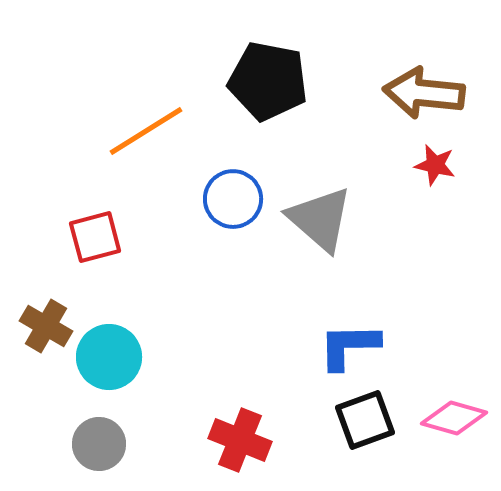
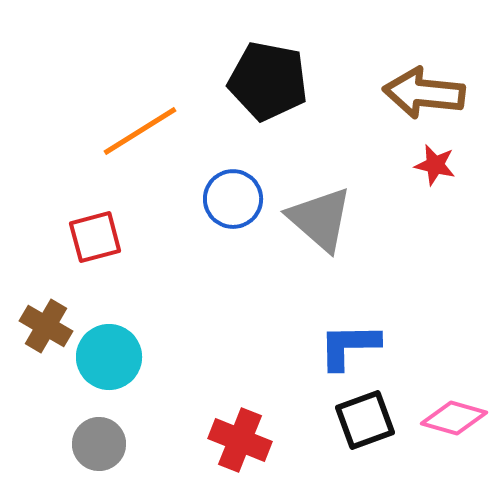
orange line: moved 6 px left
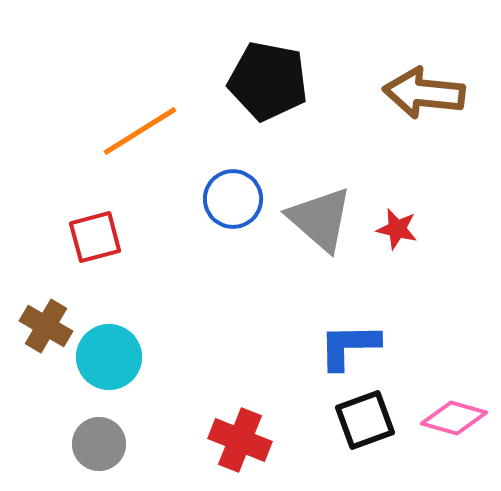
red star: moved 38 px left, 64 px down
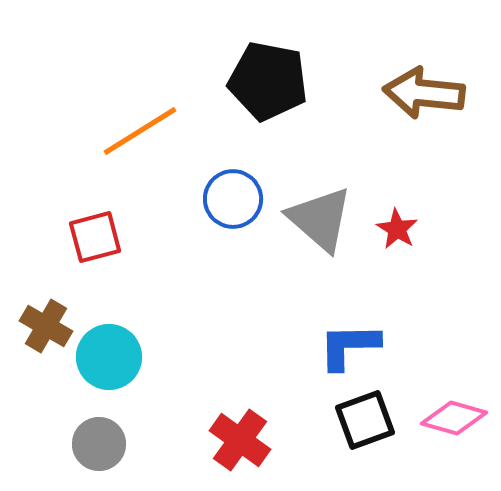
red star: rotated 18 degrees clockwise
red cross: rotated 14 degrees clockwise
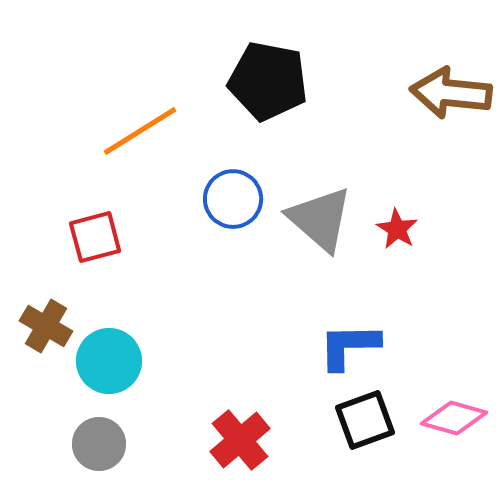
brown arrow: moved 27 px right
cyan circle: moved 4 px down
red cross: rotated 14 degrees clockwise
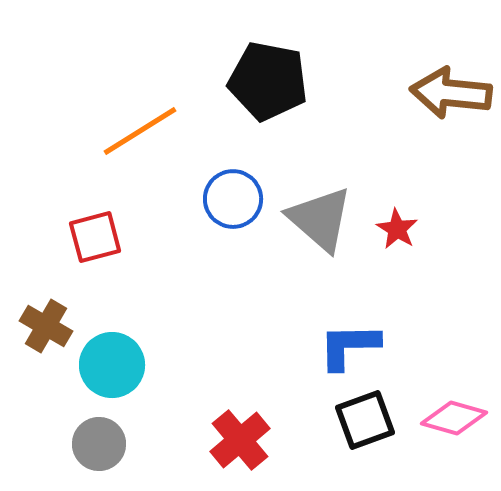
cyan circle: moved 3 px right, 4 px down
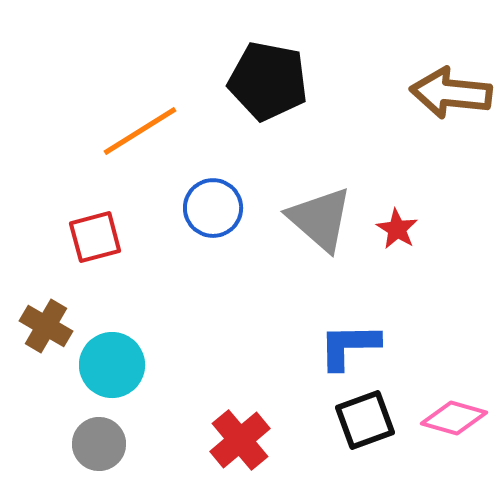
blue circle: moved 20 px left, 9 px down
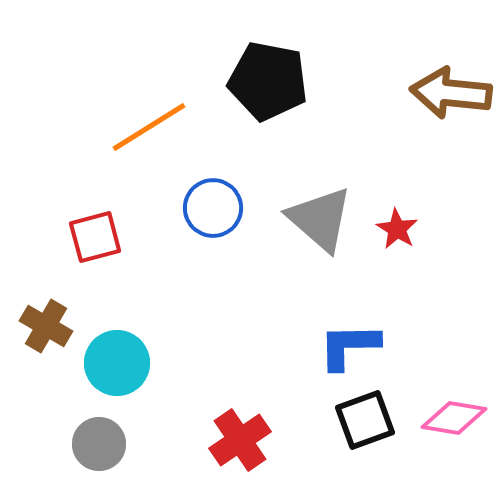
orange line: moved 9 px right, 4 px up
cyan circle: moved 5 px right, 2 px up
pink diamond: rotated 6 degrees counterclockwise
red cross: rotated 6 degrees clockwise
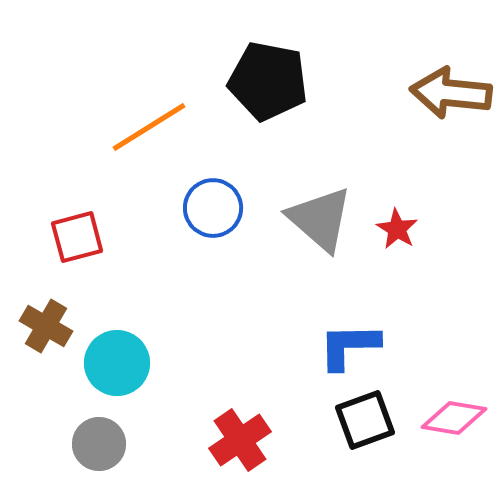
red square: moved 18 px left
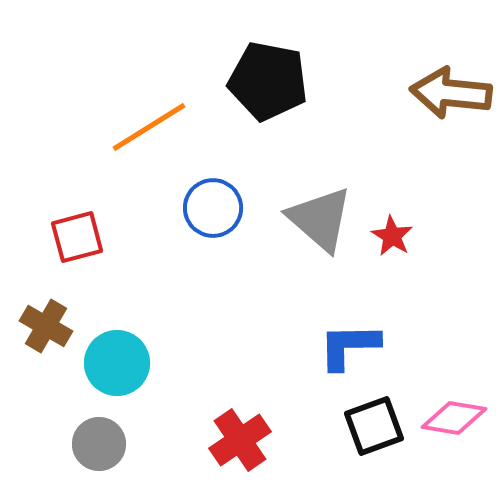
red star: moved 5 px left, 7 px down
black square: moved 9 px right, 6 px down
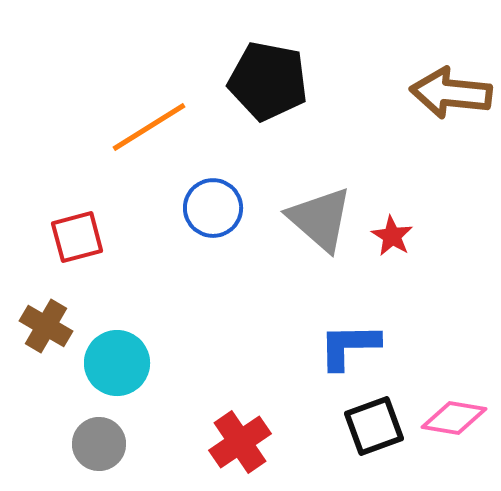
red cross: moved 2 px down
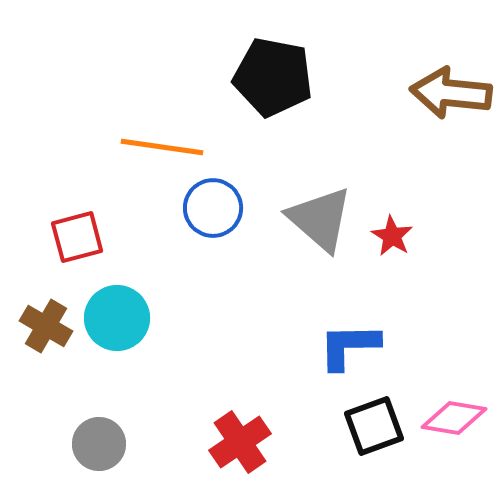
black pentagon: moved 5 px right, 4 px up
orange line: moved 13 px right, 20 px down; rotated 40 degrees clockwise
cyan circle: moved 45 px up
